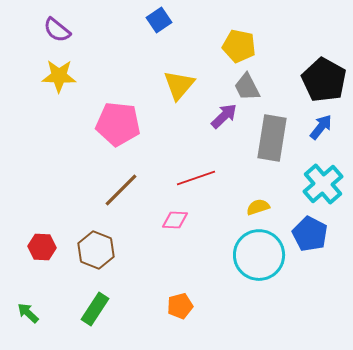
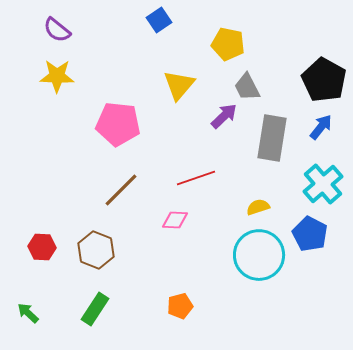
yellow pentagon: moved 11 px left, 2 px up
yellow star: moved 2 px left
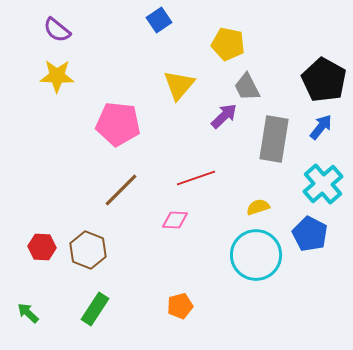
gray rectangle: moved 2 px right, 1 px down
brown hexagon: moved 8 px left
cyan circle: moved 3 px left
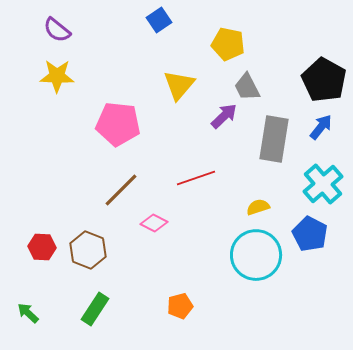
pink diamond: moved 21 px left, 3 px down; rotated 24 degrees clockwise
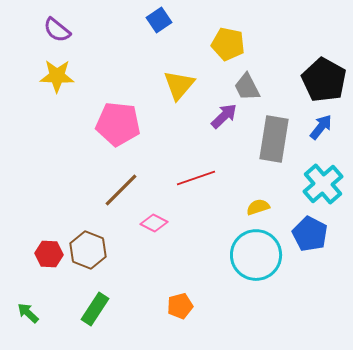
red hexagon: moved 7 px right, 7 px down
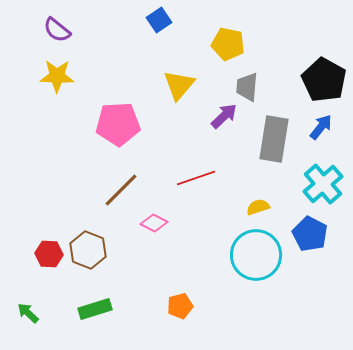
gray trapezoid: rotated 32 degrees clockwise
pink pentagon: rotated 9 degrees counterclockwise
green rectangle: rotated 40 degrees clockwise
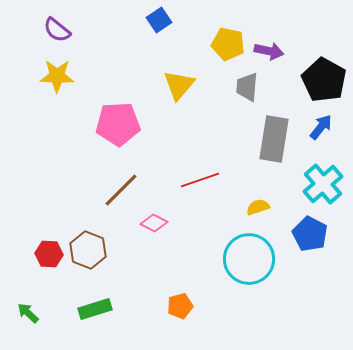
purple arrow: moved 45 px right, 65 px up; rotated 56 degrees clockwise
red line: moved 4 px right, 2 px down
cyan circle: moved 7 px left, 4 px down
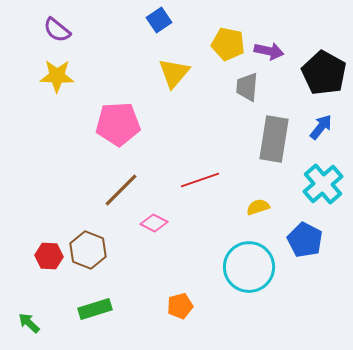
black pentagon: moved 7 px up
yellow triangle: moved 5 px left, 12 px up
blue pentagon: moved 5 px left, 6 px down
red hexagon: moved 2 px down
cyan circle: moved 8 px down
green arrow: moved 1 px right, 10 px down
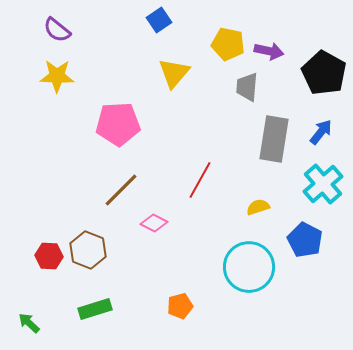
blue arrow: moved 5 px down
red line: rotated 42 degrees counterclockwise
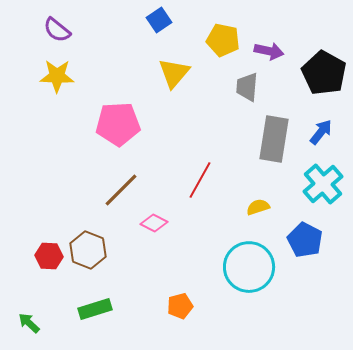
yellow pentagon: moved 5 px left, 4 px up
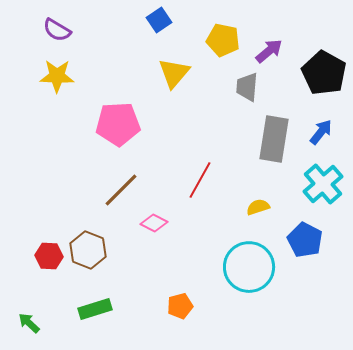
purple semicircle: rotated 8 degrees counterclockwise
purple arrow: rotated 52 degrees counterclockwise
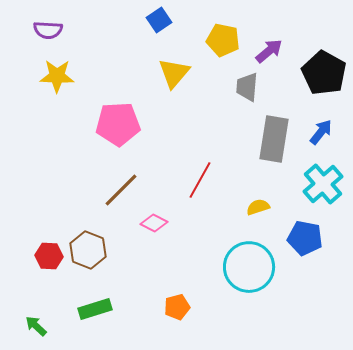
purple semicircle: moved 9 px left; rotated 28 degrees counterclockwise
blue pentagon: moved 2 px up; rotated 16 degrees counterclockwise
orange pentagon: moved 3 px left, 1 px down
green arrow: moved 7 px right, 3 px down
